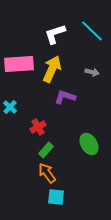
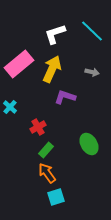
pink rectangle: rotated 36 degrees counterclockwise
cyan square: rotated 24 degrees counterclockwise
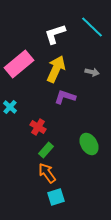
cyan line: moved 4 px up
yellow arrow: moved 4 px right
red cross: rotated 28 degrees counterclockwise
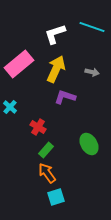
cyan line: rotated 25 degrees counterclockwise
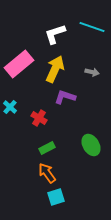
yellow arrow: moved 1 px left
red cross: moved 1 px right, 9 px up
green ellipse: moved 2 px right, 1 px down
green rectangle: moved 1 px right, 2 px up; rotated 21 degrees clockwise
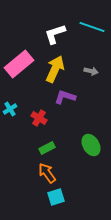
gray arrow: moved 1 px left, 1 px up
cyan cross: moved 2 px down; rotated 16 degrees clockwise
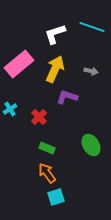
purple L-shape: moved 2 px right
red cross: moved 1 px up; rotated 14 degrees clockwise
green rectangle: rotated 49 degrees clockwise
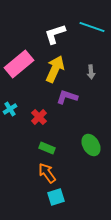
gray arrow: moved 1 px down; rotated 72 degrees clockwise
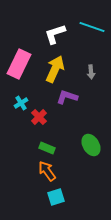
pink rectangle: rotated 24 degrees counterclockwise
cyan cross: moved 11 px right, 6 px up
orange arrow: moved 2 px up
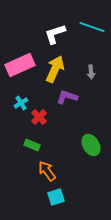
pink rectangle: moved 1 px right, 1 px down; rotated 40 degrees clockwise
green rectangle: moved 15 px left, 3 px up
